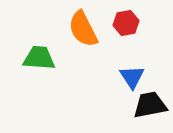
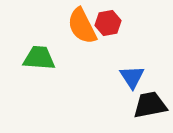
red hexagon: moved 18 px left
orange semicircle: moved 1 px left, 3 px up
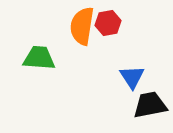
orange semicircle: rotated 36 degrees clockwise
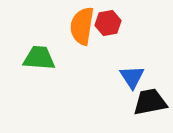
black trapezoid: moved 3 px up
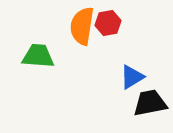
green trapezoid: moved 1 px left, 2 px up
blue triangle: rotated 32 degrees clockwise
black trapezoid: moved 1 px down
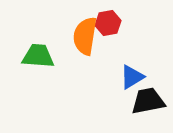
orange semicircle: moved 3 px right, 10 px down
black trapezoid: moved 2 px left, 2 px up
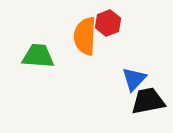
red hexagon: rotated 10 degrees counterclockwise
orange semicircle: rotated 6 degrees counterclockwise
blue triangle: moved 2 px right, 2 px down; rotated 16 degrees counterclockwise
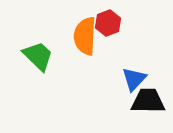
green trapezoid: rotated 40 degrees clockwise
black trapezoid: rotated 12 degrees clockwise
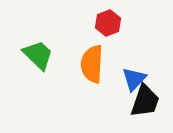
orange semicircle: moved 7 px right, 28 px down
green trapezoid: moved 1 px up
black trapezoid: moved 3 px left; rotated 108 degrees clockwise
